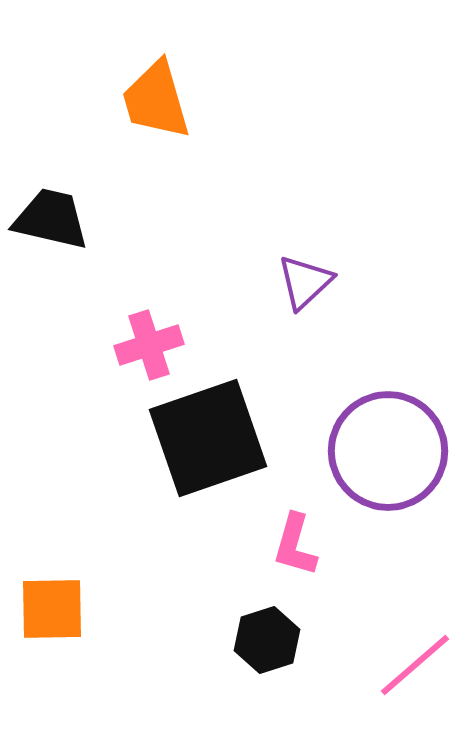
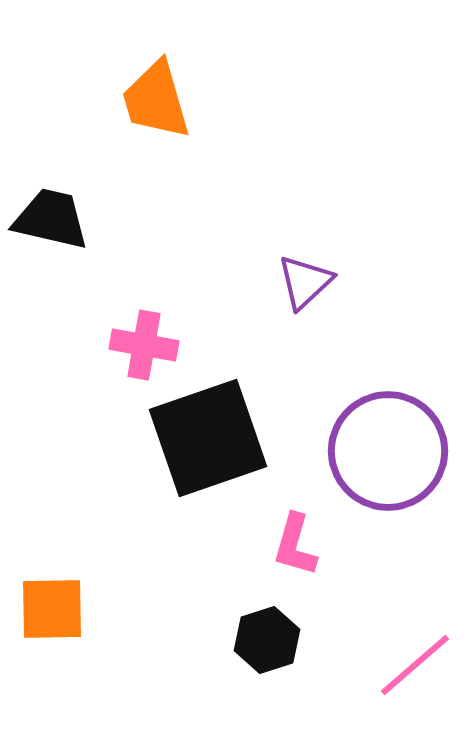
pink cross: moved 5 px left; rotated 28 degrees clockwise
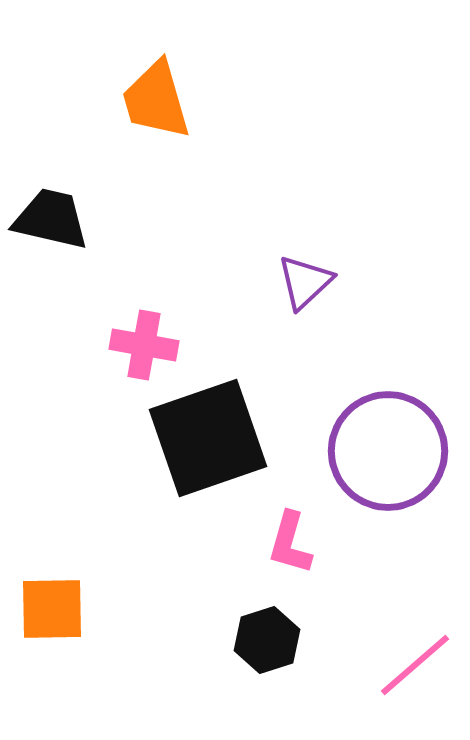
pink L-shape: moved 5 px left, 2 px up
